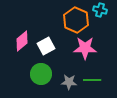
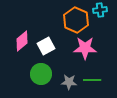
cyan cross: rotated 24 degrees counterclockwise
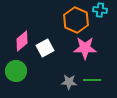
cyan cross: rotated 16 degrees clockwise
white square: moved 1 px left, 2 px down
green circle: moved 25 px left, 3 px up
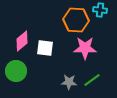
orange hexagon: rotated 20 degrees counterclockwise
white square: rotated 36 degrees clockwise
green line: rotated 36 degrees counterclockwise
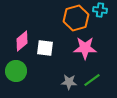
orange hexagon: moved 2 px up; rotated 20 degrees counterclockwise
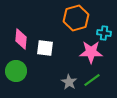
cyan cross: moved 4 px right, 23 px down
pink diamond: moved 1 px left, 2 px up; rotated 45 degrees counterclockwise
pink star: moved 6 px right, 4 px down
gray star: rotated 28 degrees clockwise
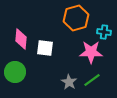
cyan cross: moved 1 px up
green circle: moved 1 px left, 1 px down
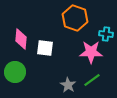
orange hexagon: moved 1 px left; rotated 25 degrees counterclockwise
cyan cross: moved 2 px right, 2 px down
gray star: moved 1 px left, 3 px down
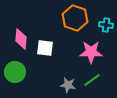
cyan cross: moved 9 px up
gray star: rotated 21 degrees counterclockwise
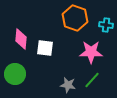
green circle: moved 2 px down
green line: rotated 12 degrees counterclockwise
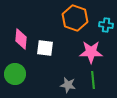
green line: moved 1 px right; rotated 48 degrees counterclockwise
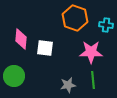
green circle: moved 1 px left, 2 px down
gray star: rotated 21 degrees counterclockwise
